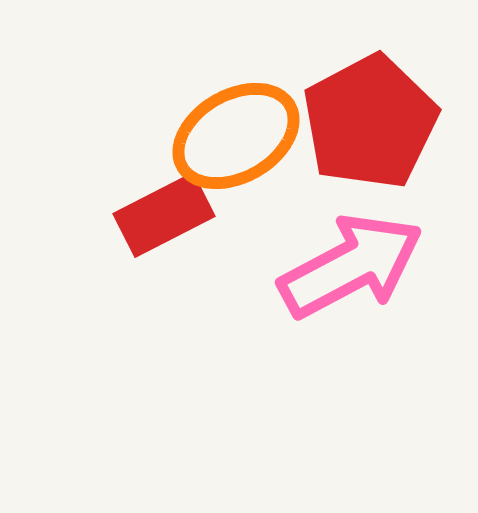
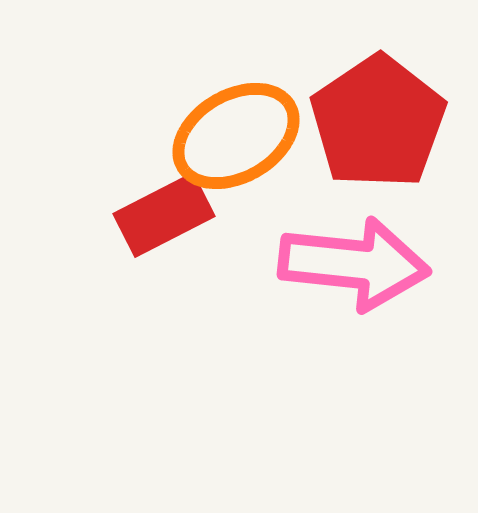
red pentagon: moved 8 px right; rotated 6 degrees counterclockwise
pink arrow: moved 3 px right, 2 px up; rotated 34 degrees clockwise
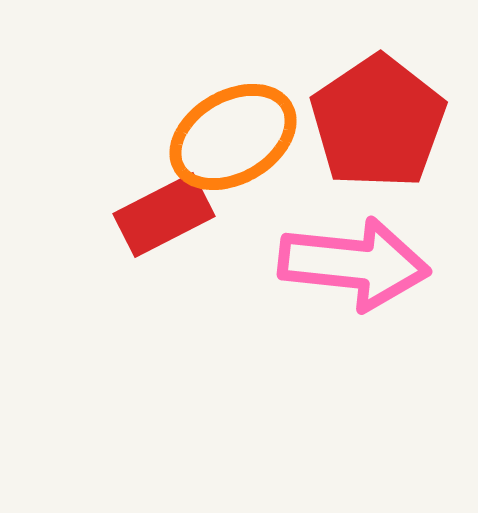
orange ellipse: moved 3 px left, 1 px down
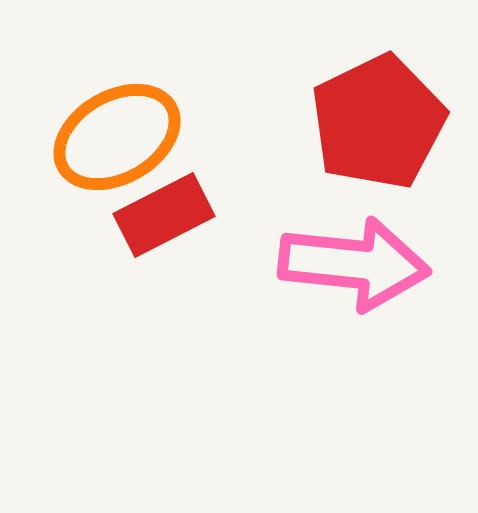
red pentagon: rotated 8 degrees clockwise
orange ellipse: moved 116 px left
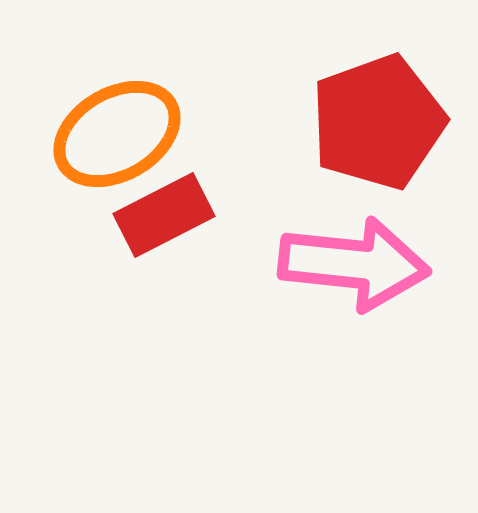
red pentagon: rotated 6 degrees clockwise
orange ellipse: moved 3 px up
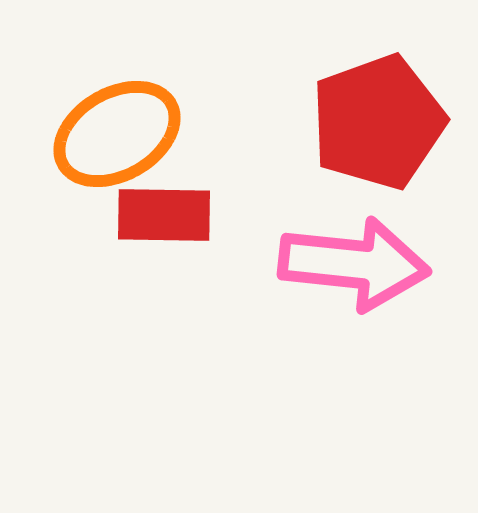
red rectangle: rotated 28 degrees clockwise
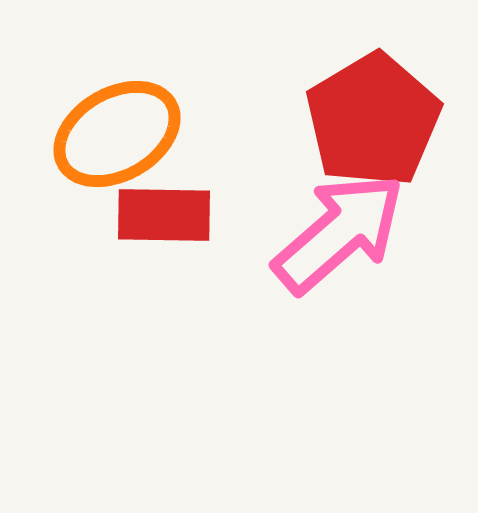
red pentagon: moved 5 px left, 2 px up; rotated 11 degrees counterclockwise
pink arrow: moved 15 px left, 31 px up; rotated 47 degrees counterclockwise
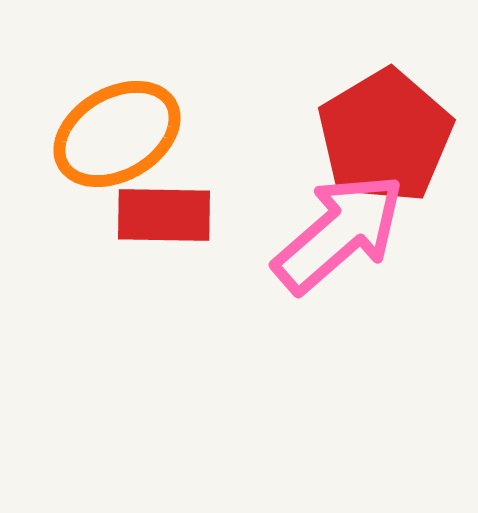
red pentagon: moved 12 px right, 16 px down
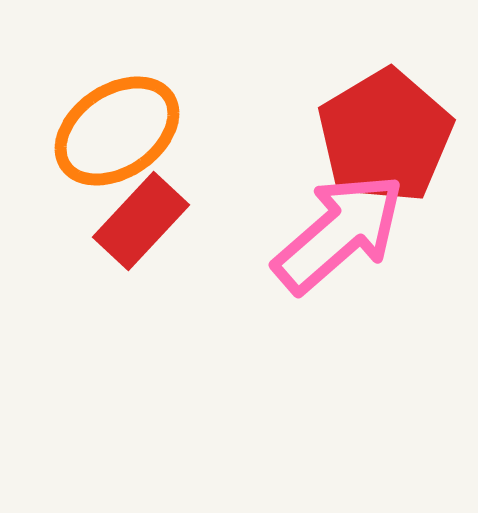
orange ellipse: moved 3 px up; rotated 4 degrees counterclockwise
red rectangle: moved 23 px left, 6 px down; rotated 48 degrees counterclockwise
